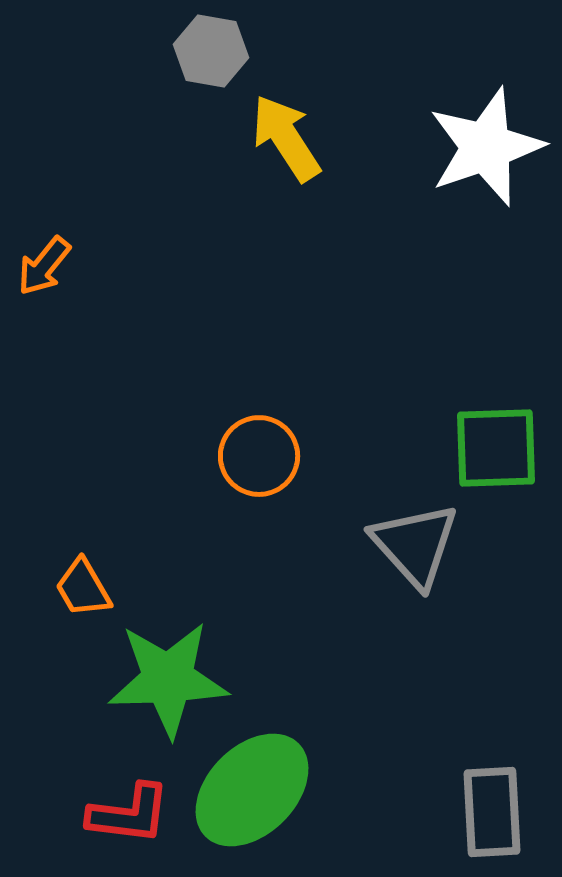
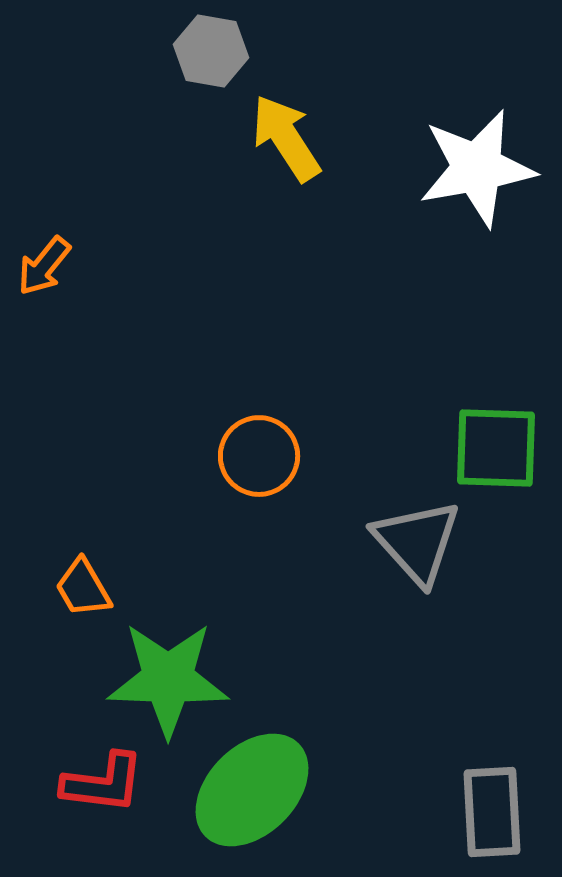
white star: moved 9 px left, 21 px down; rotated 9 degrees clockwise
green square: rotated 4 degrees clockwise
gray triangle: moved 2 px right, 3 px up
green star: rotated 4 degrees clockwise
red L-shape: moved 26 px left, 31 px up
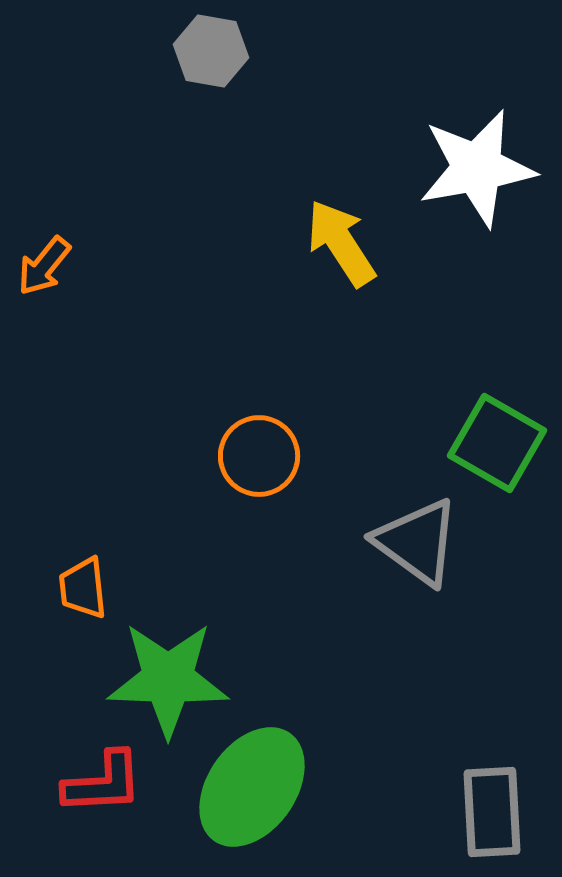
yellow arrow: moved 55 px right, 105 px down
green square: moved 1 px right, 5 px up; rotated 28 degrees clockwise
gray triangle: rotated 12 degrees counterclockwise
orange trapezoid: rotated 24 degrees clockwise
red L-shape: rotated 10 degrees counterclockwise
green ellipse: moved 3 px up; rotated 10 degrees counterclockwise
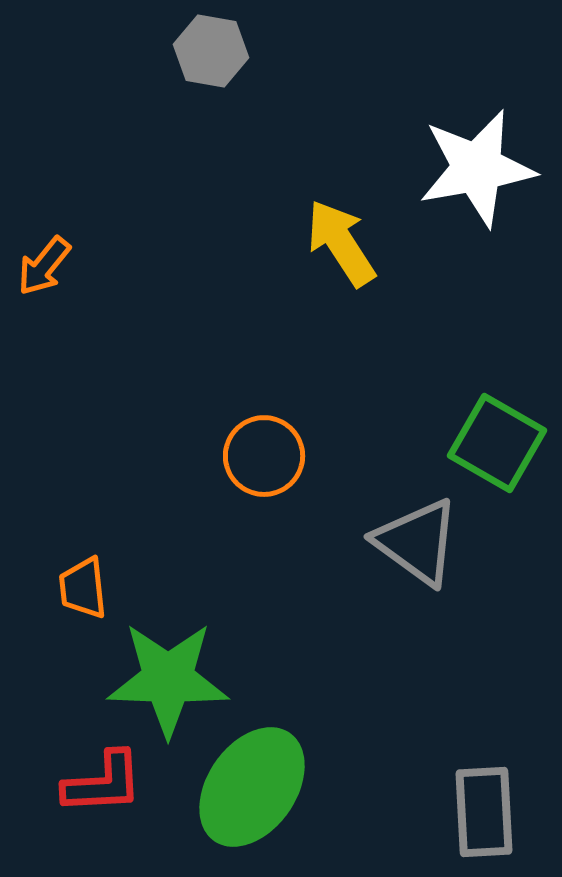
orange circle: moved 5 px right
gray rectangle: moved 8 px left
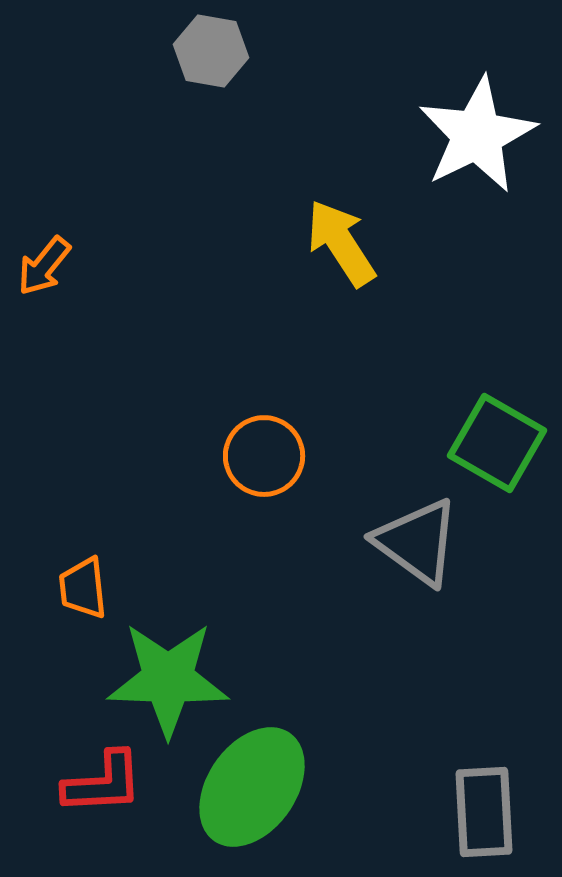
white star: moved 33 px up; rotated 16 degrees counterclockwise
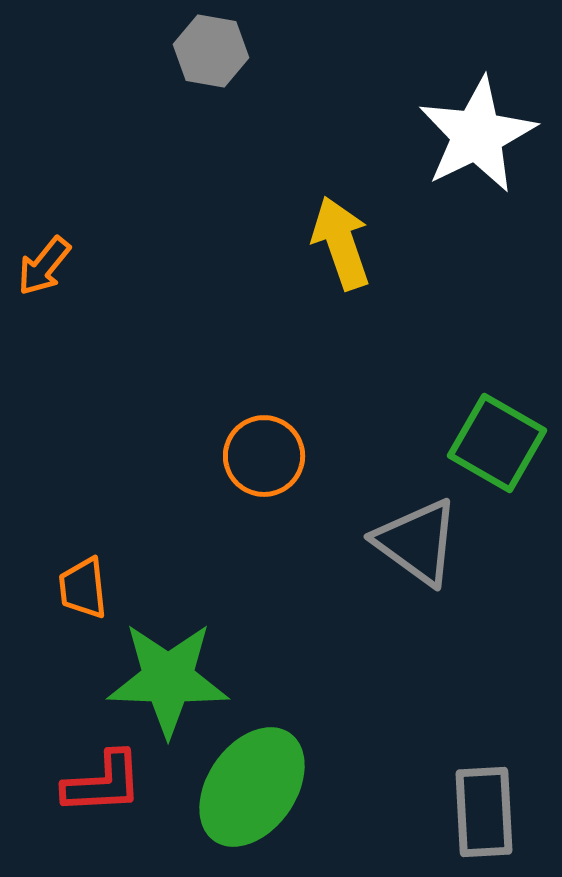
yellow arrow: rotated 14 degrees clockwise
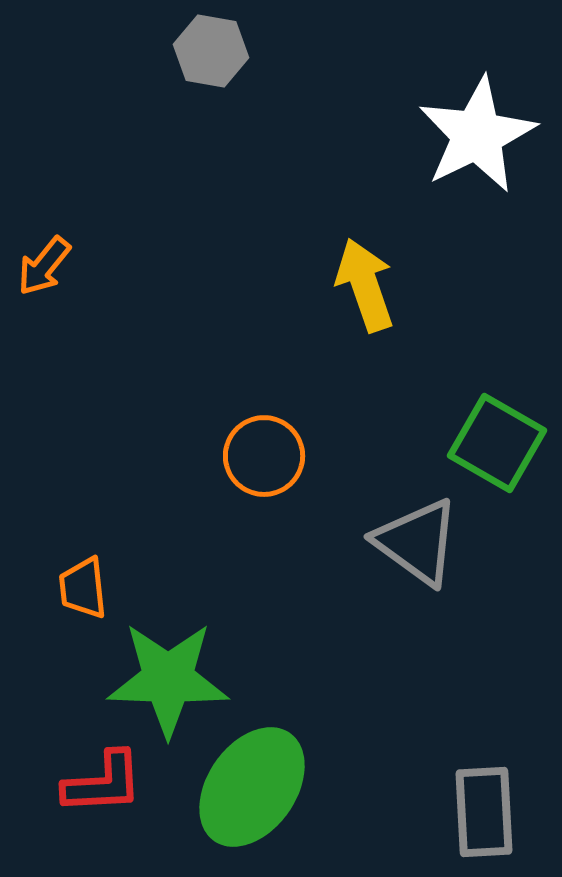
yellow arrow: moved 24 px right, 42 px down
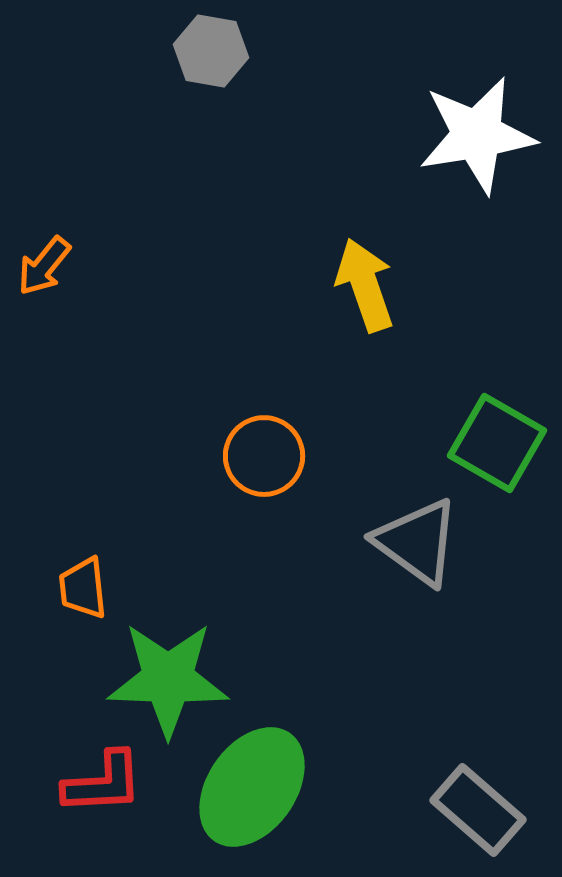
white star: rotated 17 degrees clockwise
gray rectangle: moved 6 px left, 2 px up; rotated 46 degrees counterclockwise
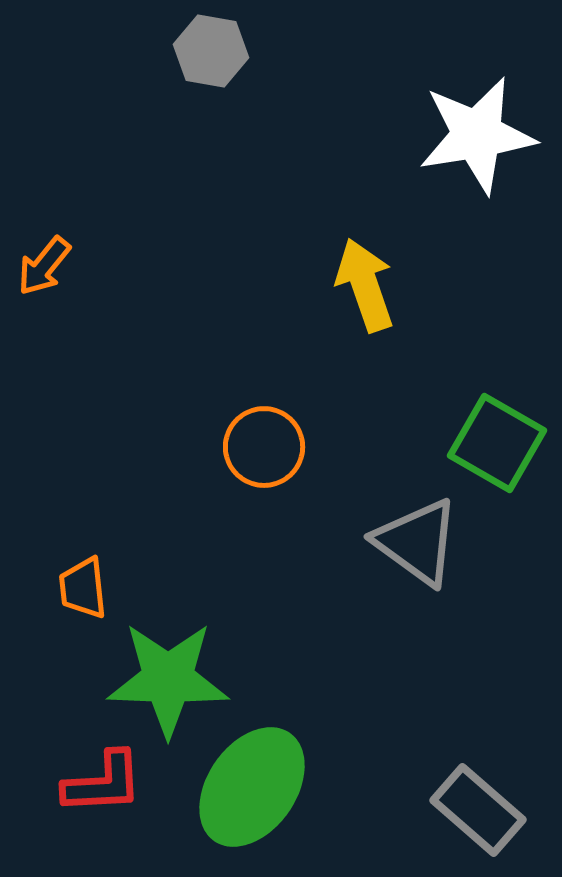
orange circle: moved 9 px up
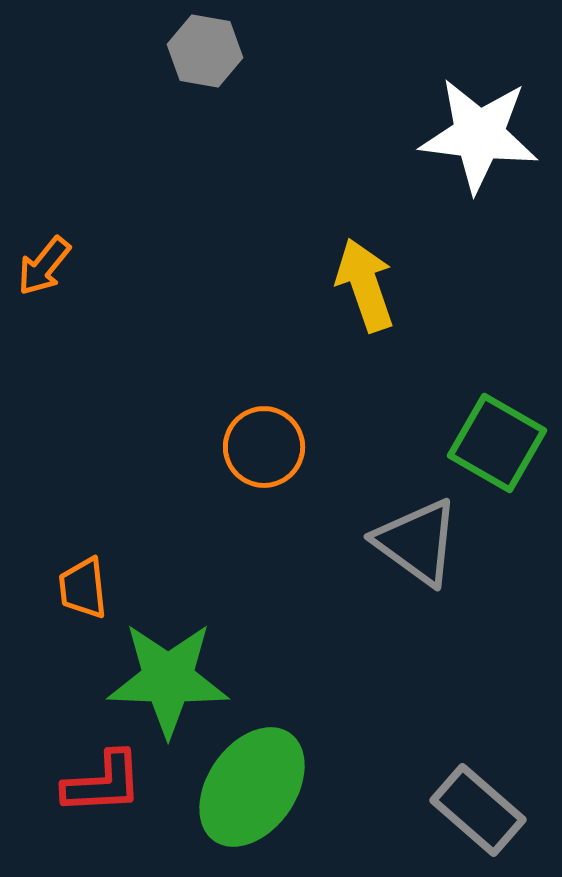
gray hexagon: moved 6 px left
white star: moved 2 px right; rotated 16 degrees clockwise
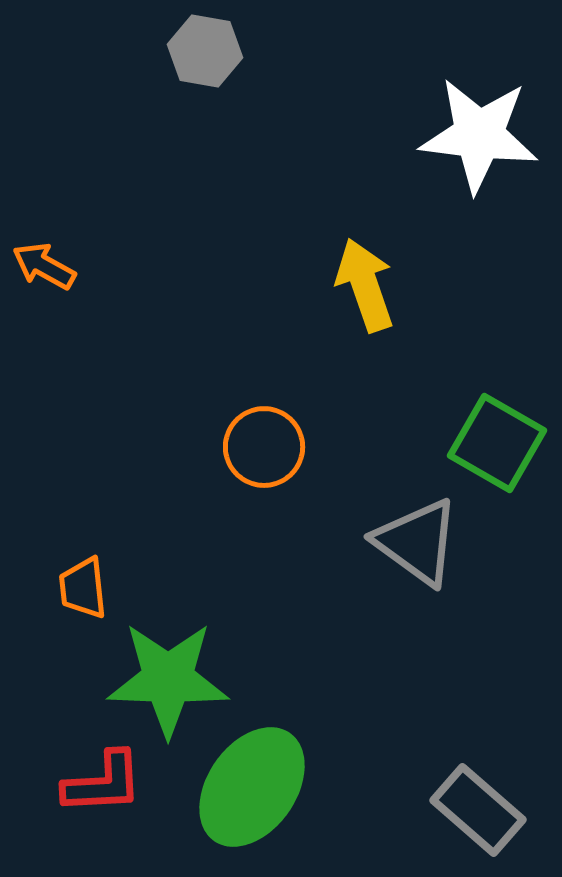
orange arrow: rotated 80 degrees clockwise
